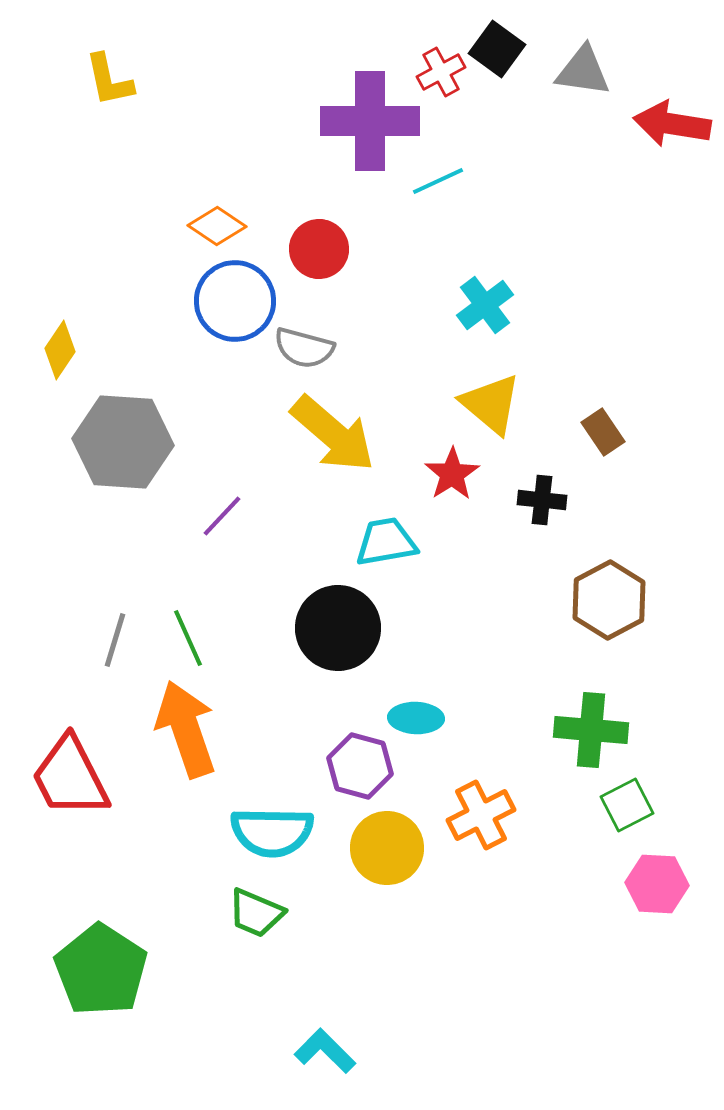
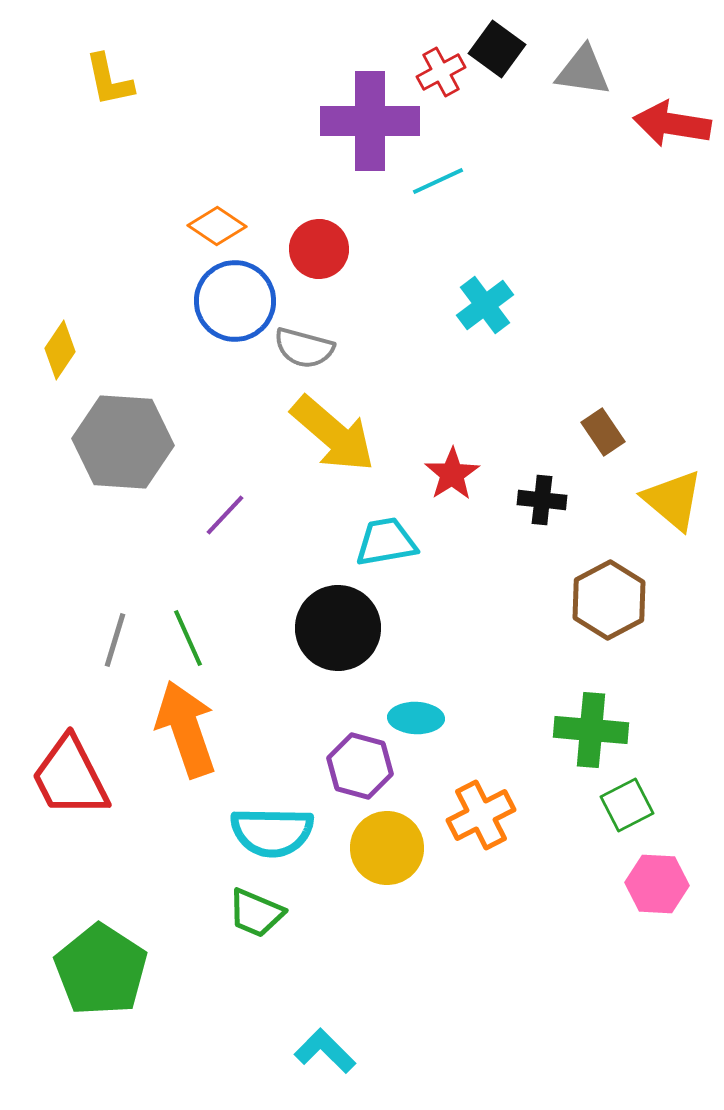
yellow triangle: moved 182 px right, 96 px down
purple line: moved 3 px right, 1 px up
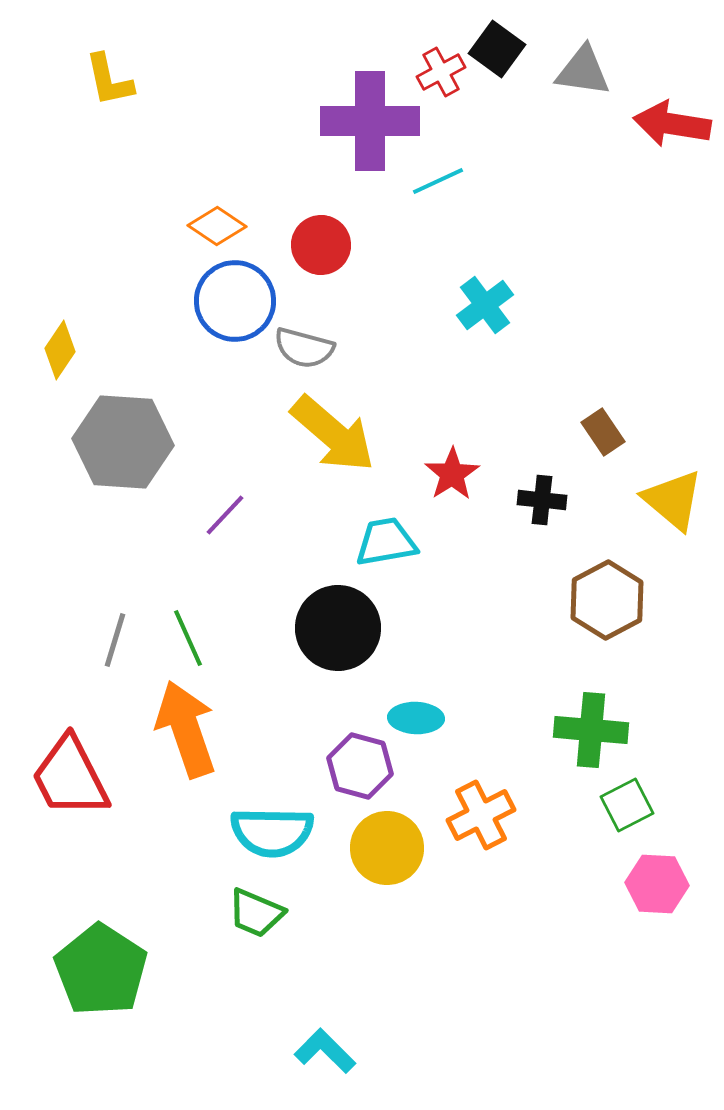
red circle: moved 2 px right, 4 px up
brown hexagon: moved 2 px left
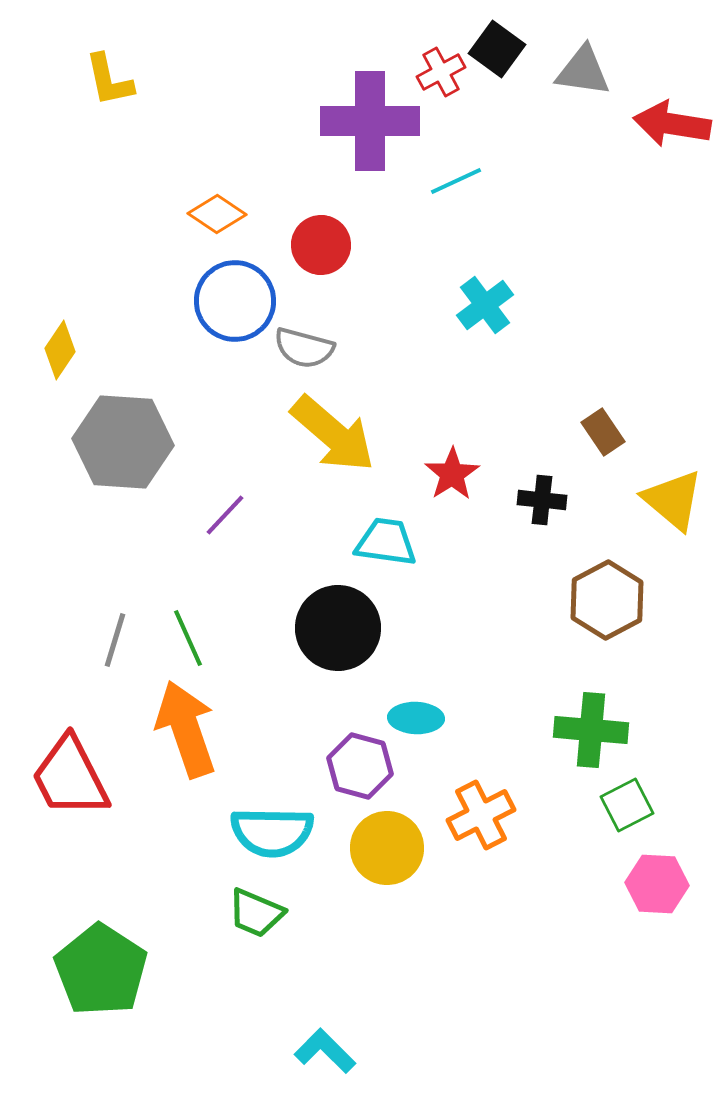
cyan line: moved 18 px right
orange diamond: moved 12 px up
cyan trapezoid: rotated 18 degrees clockwise
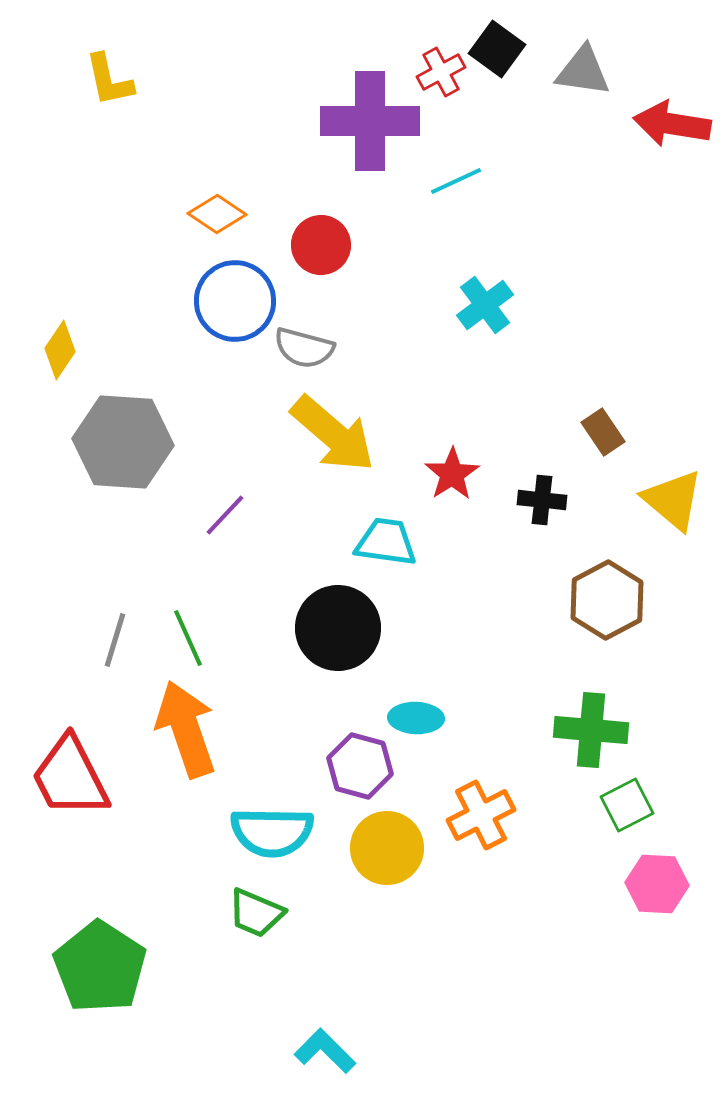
green pentagon: moved 1 px left, 3 px up
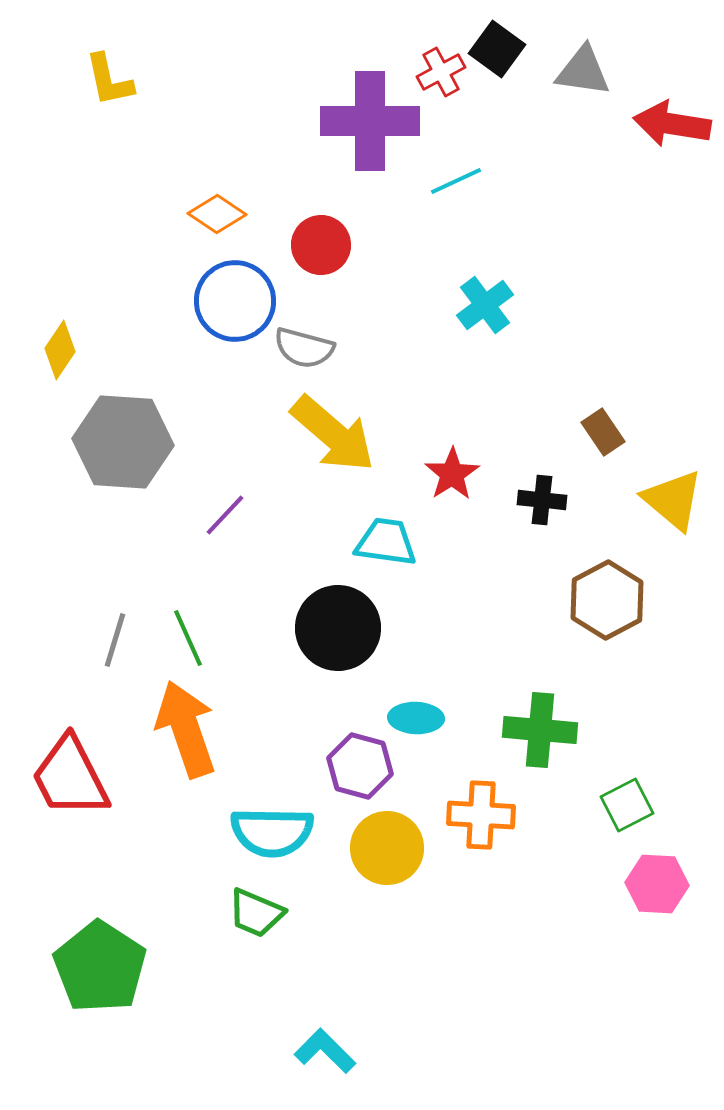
green cross: moved 51 px left
orange cross: rotated 30 degrees clockwise
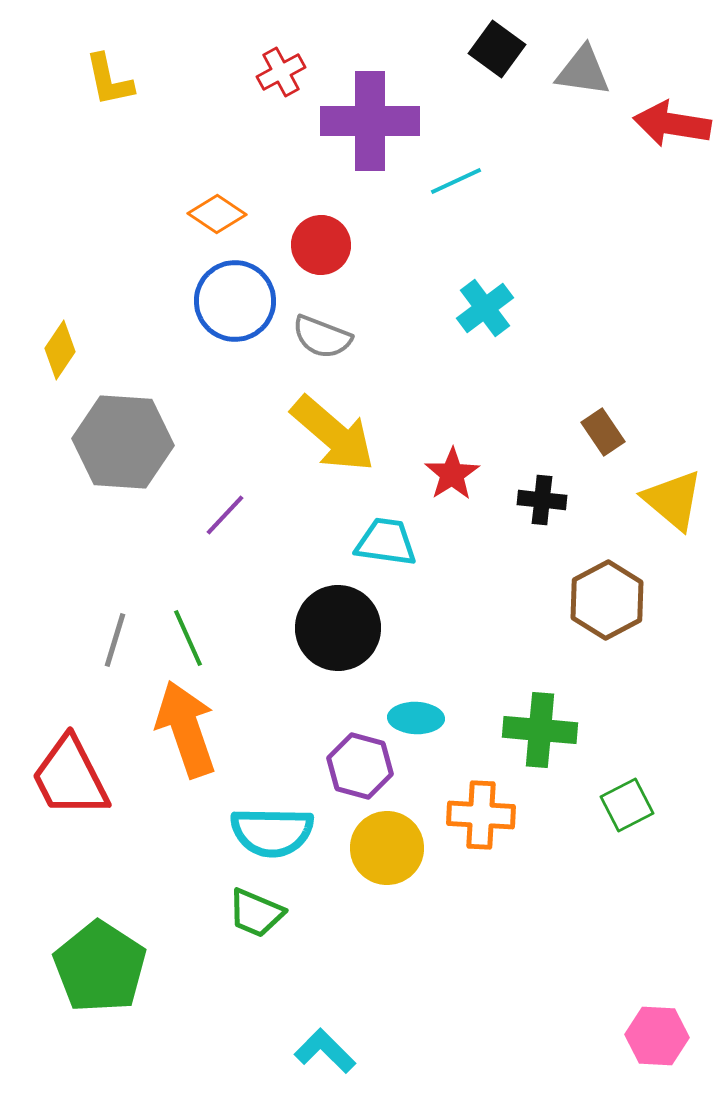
red cross: moved 160 px left
cyan cross: moved 3 px down
gray semicircle: moved 18 px right, 11 px up; rotated 6 degrees clockwise
pink hexagon: moved 152 px down
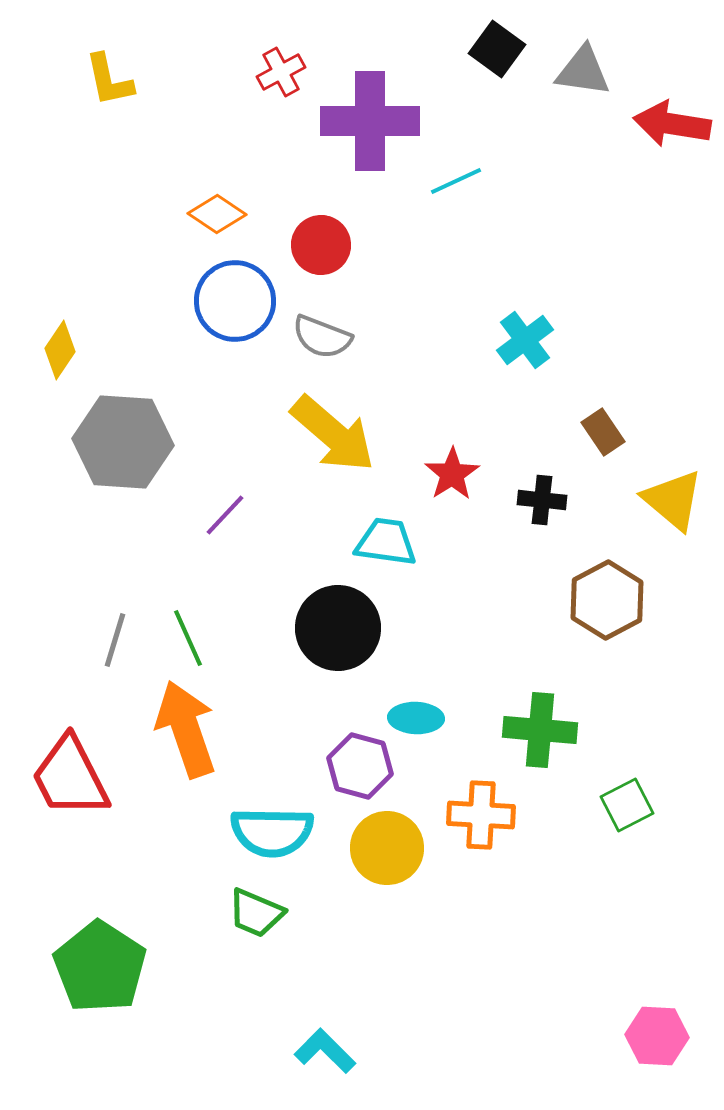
cyan cross: moved 40 px right, 32 px down
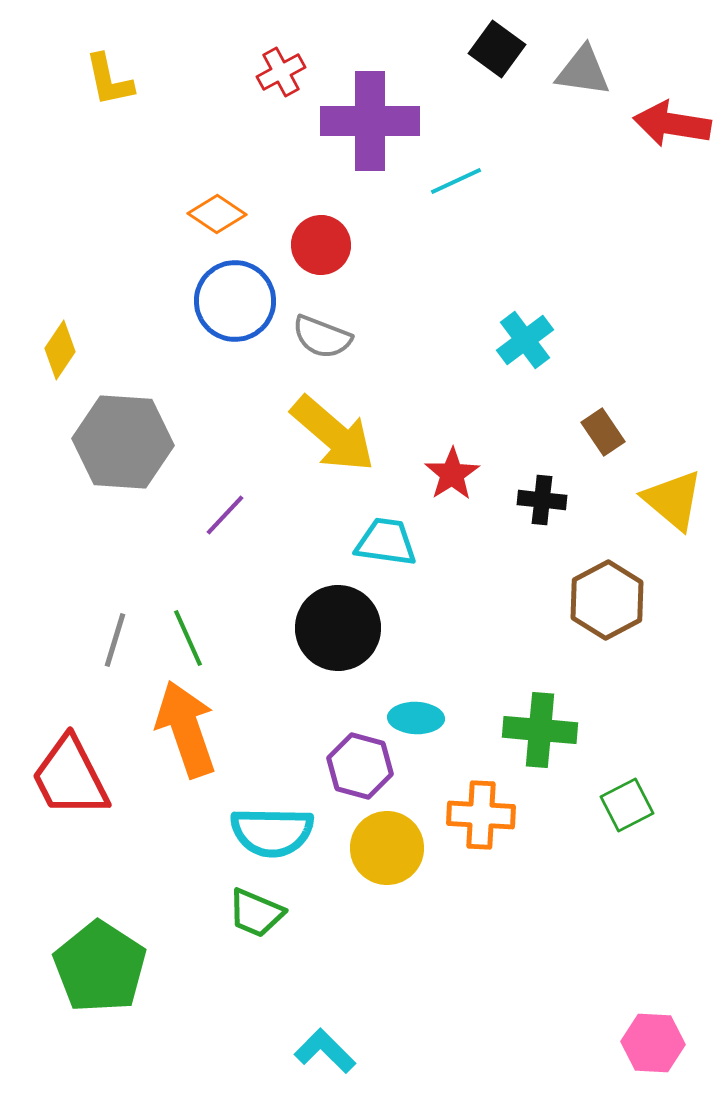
pink hexagon: moved 4 px left, 7 px down
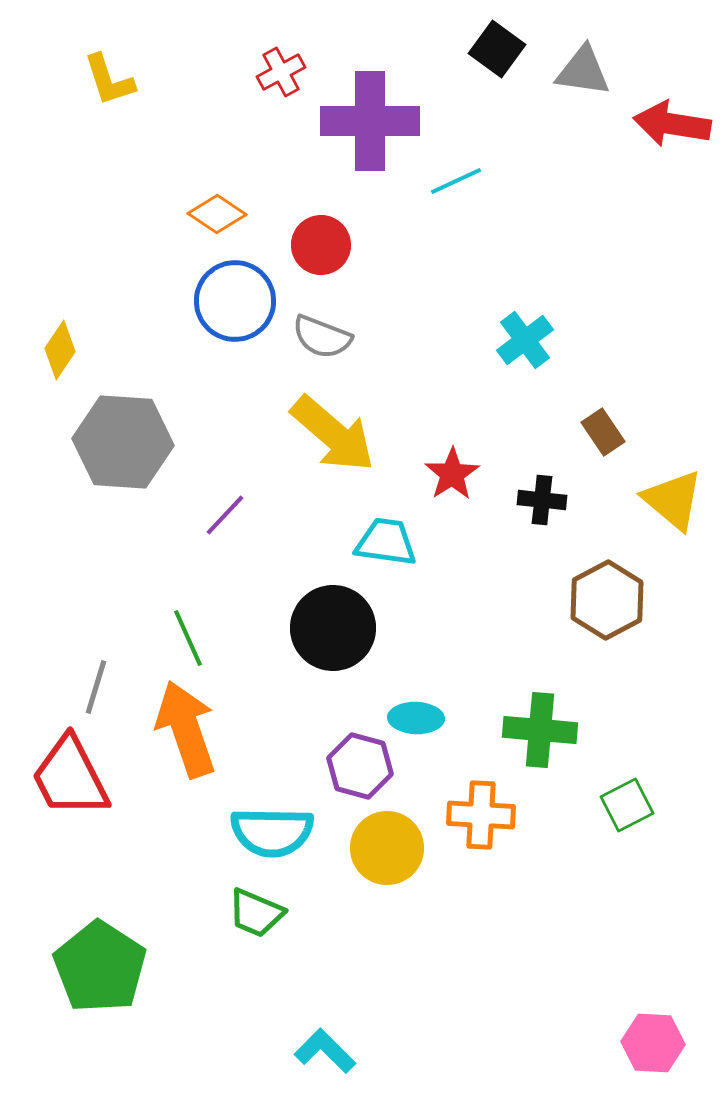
yellow L-shape: rotated 6 degrees counterclockwise
black circle: moved 5 px left
gray line: moved 19 px left, 47 px down
